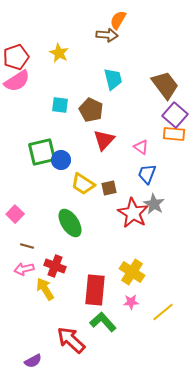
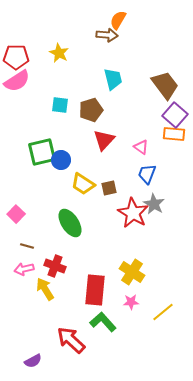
red pentagon: rotated 20 degrees clockwise
brown pentagon: rotated 30 degrees clockwise
pink square: moved 1 px right
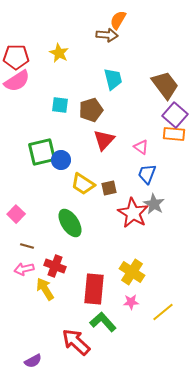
red rectangle: moved 1 px left, 1 px up
red arrow: moved 5 px right, 2 px down
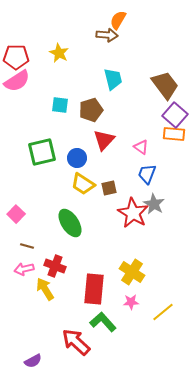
blue circle: moved 16 px right, 2 px up
